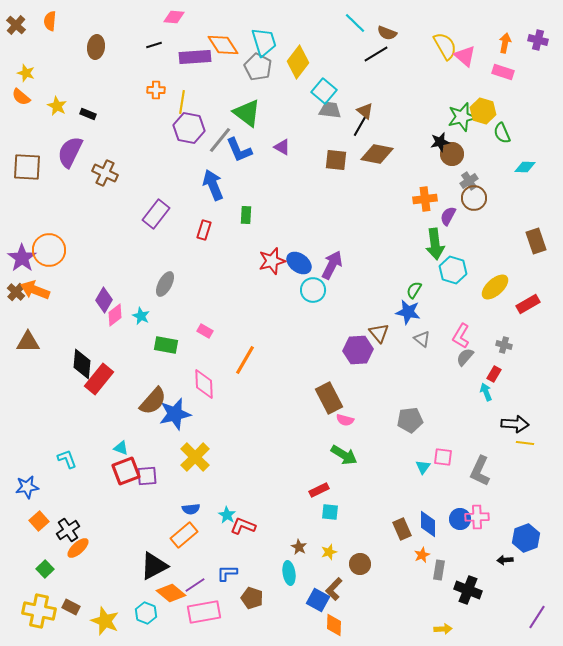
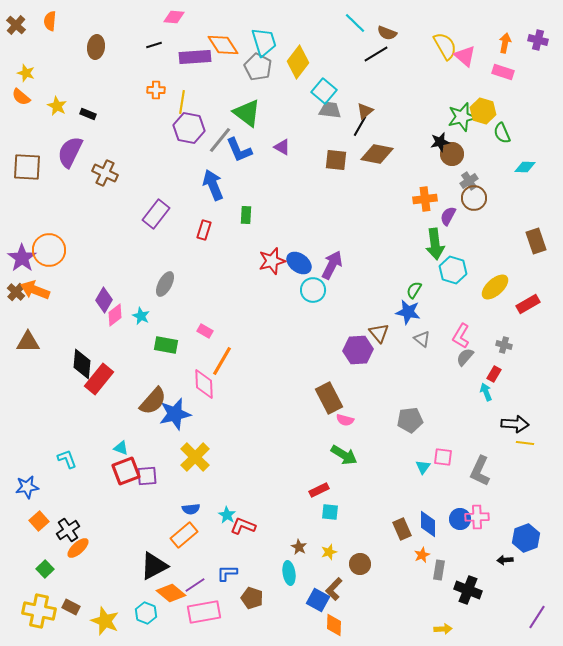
brown triangle at (365, 111): rotated 42 degrees clockwise
orange line at (245, 360): moved 23 px left, 1 px down
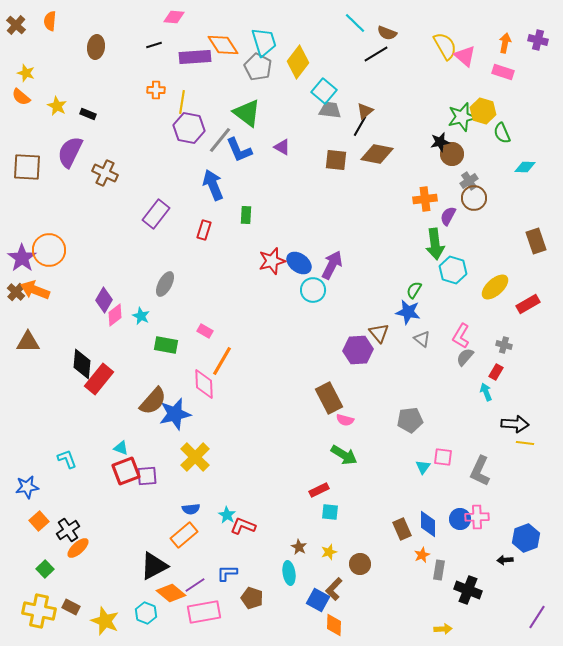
red rectangle at (494, 374): moved 2 px right, 2 px up
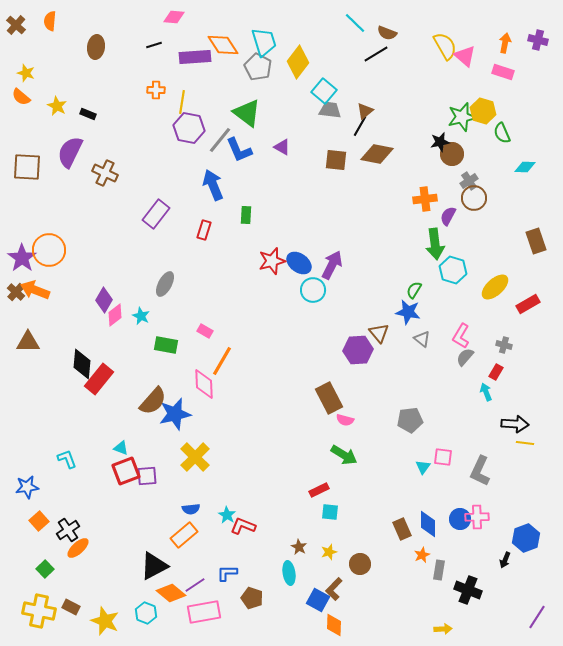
black arrow at (505, 560): rotated 63 degrees counterclockwise
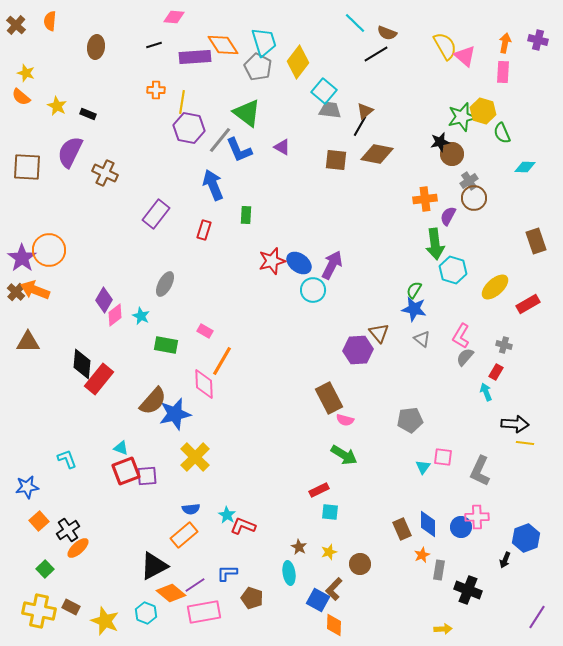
pink rectangle at (503, 72): rotated 75 degrees clockwise
blue star at (408, 312): moved 6 px right, 3 px up
blue circle at (460, 519): moved 1 px right, 8 px down
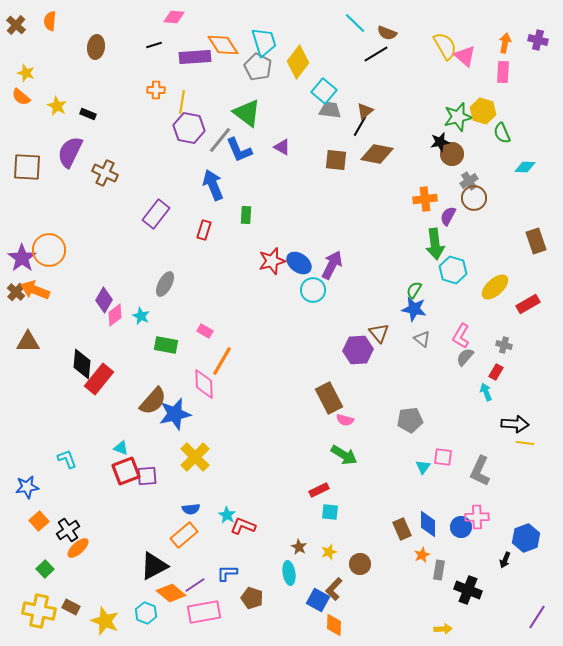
green star at (462, 117): moved 4 px left
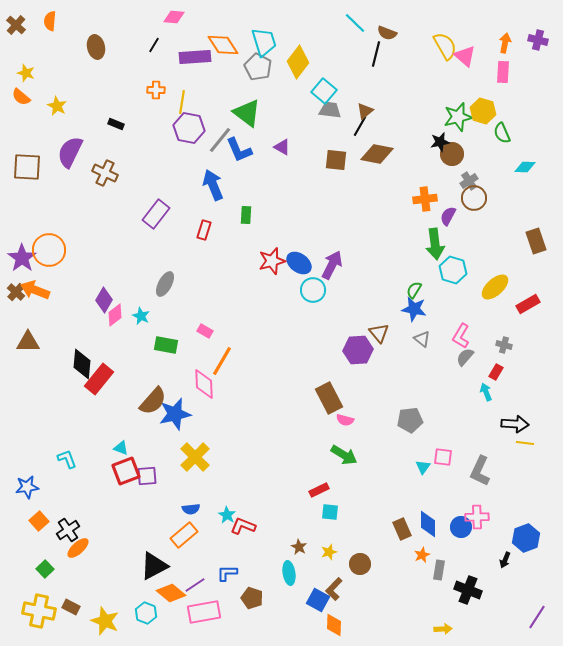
black line at (154, 45): rotated 42 degrees counterclockwise
brown ellipse at (96, 47): rotated 20 degrees counterclockwise
black line at (376, 54): rotated 45 degrees counterclockwise
black rectangle at (88, 114): moved 28 px right, 10 px down
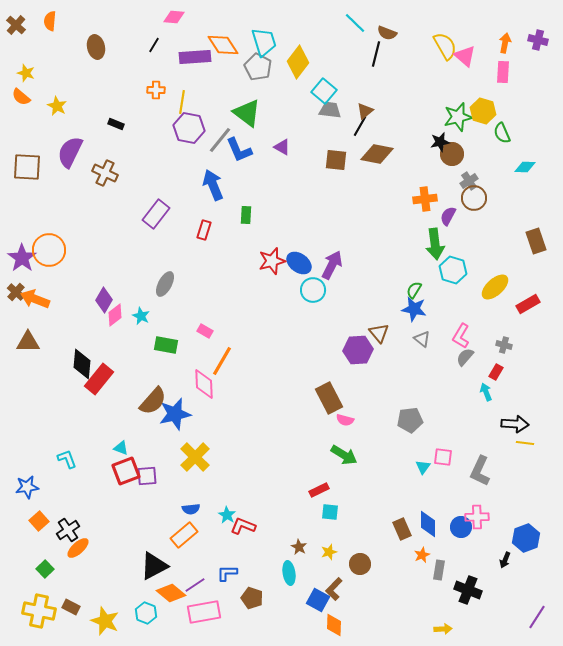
orange arrow at (35, 290): moved 9 px down
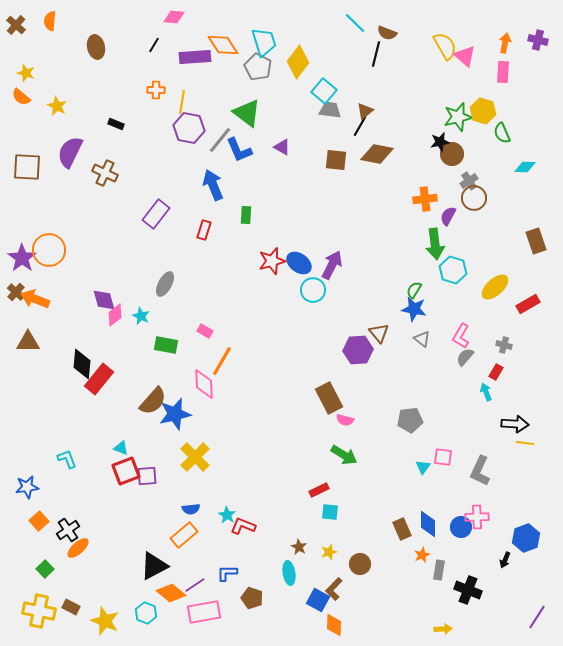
purple diamond at (104, 300): rotated 45 degrees counterclockwise
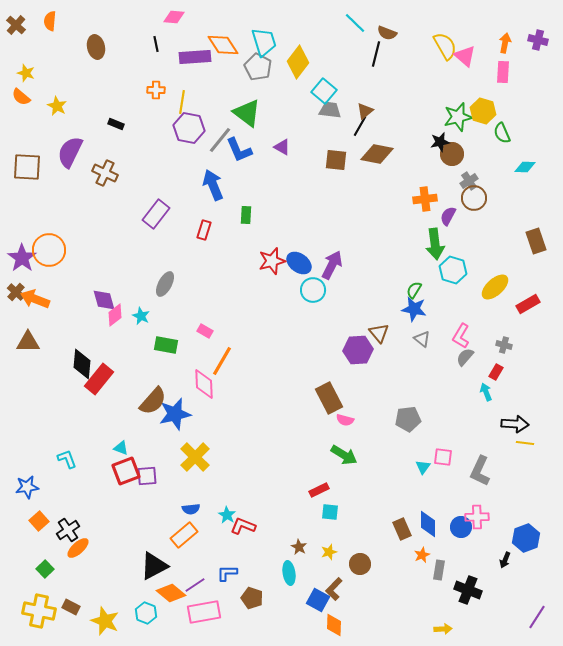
black line at (154, 45): moved 2 px right, 1 px up; rotated 42 degrees counterclockwise
gray pentagon at (410, 420): moved 2 px left, 1 px up
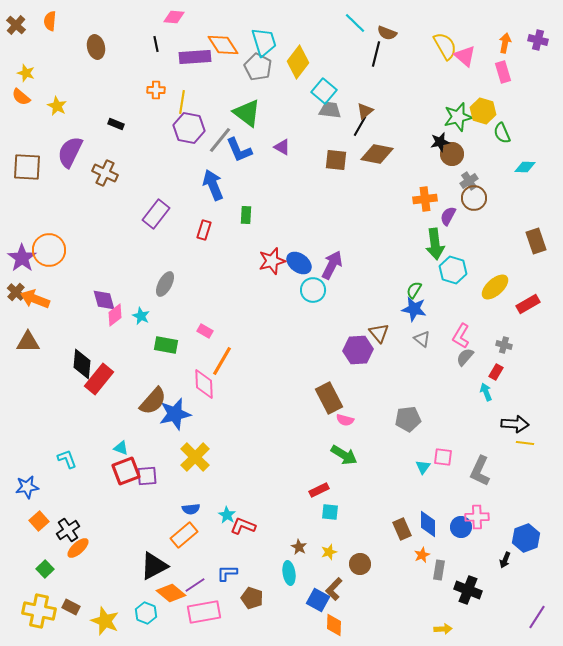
pink rectangle at (503, 72): rotated 20 degrees counterclockwise
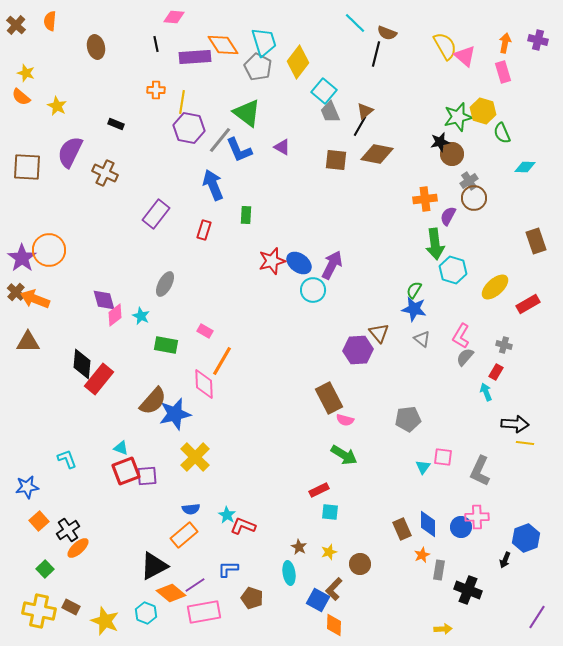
gray trapezoid at (330, 110): moved 2 px down; rotated 120 degrees counterclockwise
blue L-shape at (227, 573): moved 1 px right, 4 px up
